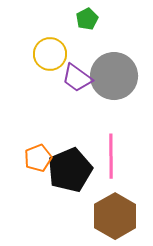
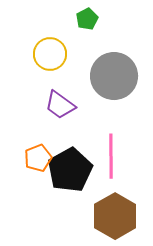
purple trapezoid: moved 17 px left, 27 px down
black pentagon: rotated 6 degrees counterclockwise
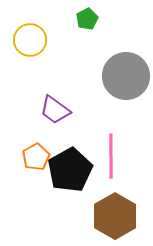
yellow circle: moved 20 px left, 14 px up
gray circle: moved 12 px right
purple trapezoid: moved 5 px left, 5 px down
orange pentagon: moved 2 px left, 1 px up; rotated 8 degrees counterclockwise
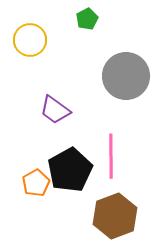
orange pentagon: moved 26 px down
brown hexagon: rotated 9 degrees clockwise
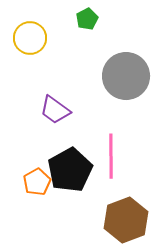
yellow circle: moved 2 px up
orange pentagon: moved 1 px right, 1 px up
brown hexagon: moved 11 px right, 4 px down
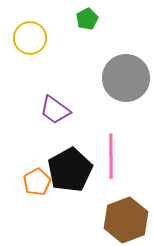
gray circle: moved 2 px down
